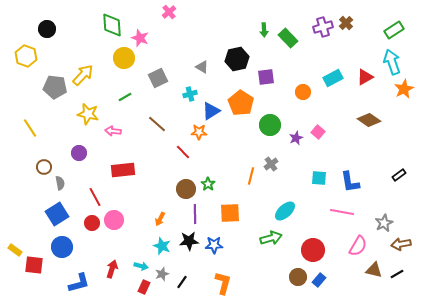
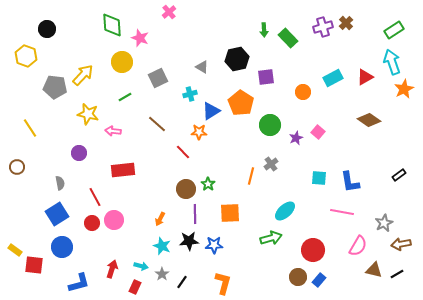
yellow circle at (124, 58): moved 2 px left, 4 px down
brown circle at (44, 167): moved 27 px left
gray star at (162, 274): rotated 16 degrees counterclockwise
red rectangle at (144, 287): moved 9 px left
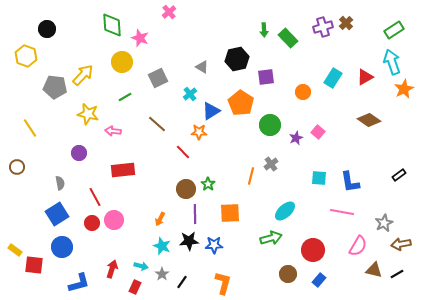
cyan rectangle at (333, 78): rotated 30 degrees counterclockwise
cyan cross at (190, 94): rotated 24 degrees counterclockwise
brown circle at (298, 277): moved 10 px left, 3 px up
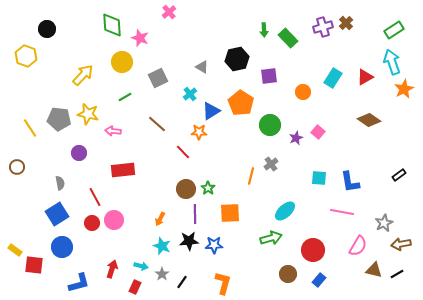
purple square at (266, 77): moved 3 px right, 1 px up
gray pentagon at (55, 87): moved 4 px right, 32 px down
green star at (208, 184): moved 4 px down
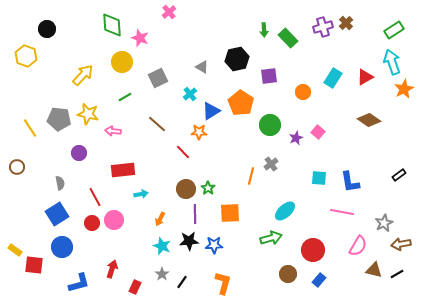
cyan arrow at (141, 266): moved 72 px up; rotated 24 degrees counterclockwise
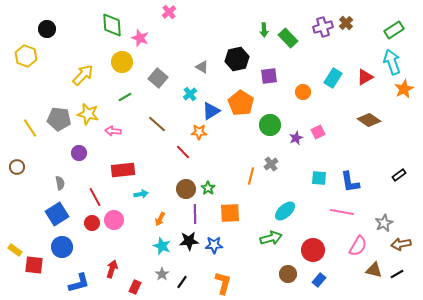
gray square at (158, 78): rotated 24 degrees counterclockwise
pink square at (318, 132): rotated 24 degrees clockwise
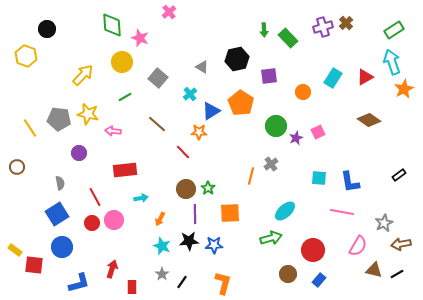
green circle at (270, 125): moved 6 px right, 1 px down
red rectangle at (123, 170): moved 2 px right
cyan arrow at (141, 194): moved 4 px down
red rectangle at (135, 287): moved 3 px left; rotated 24 degrees counterclockwise
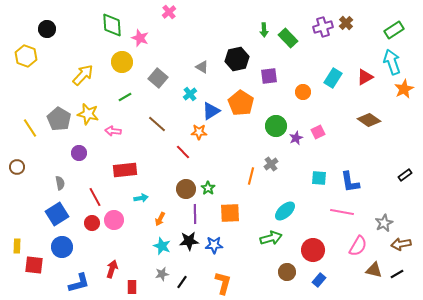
gray pentagon at (59, 119): rotated 25 degrees clockwise
black rectangle at (399, 175): moved 6 px right
yellow rectangle at (15, 250): moved 2 px right, 4 px up; rotated 56 degrees clockwise
gray star at (162, 274): rotated 24 degrees clockwise
brown circle at (288, 274): moved 1 px left, 2 px up
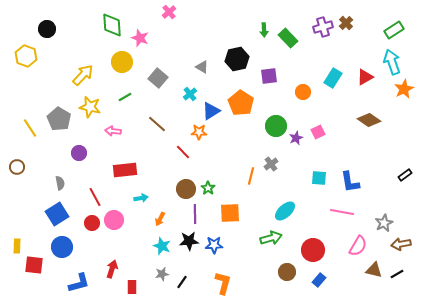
yellow star at (88, 114): moved 2 px right, 7 px up
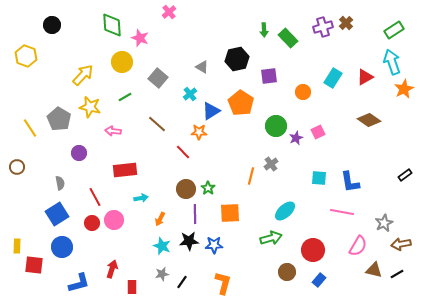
black circle at (47, 29): moved 5 px right, 4 px up
